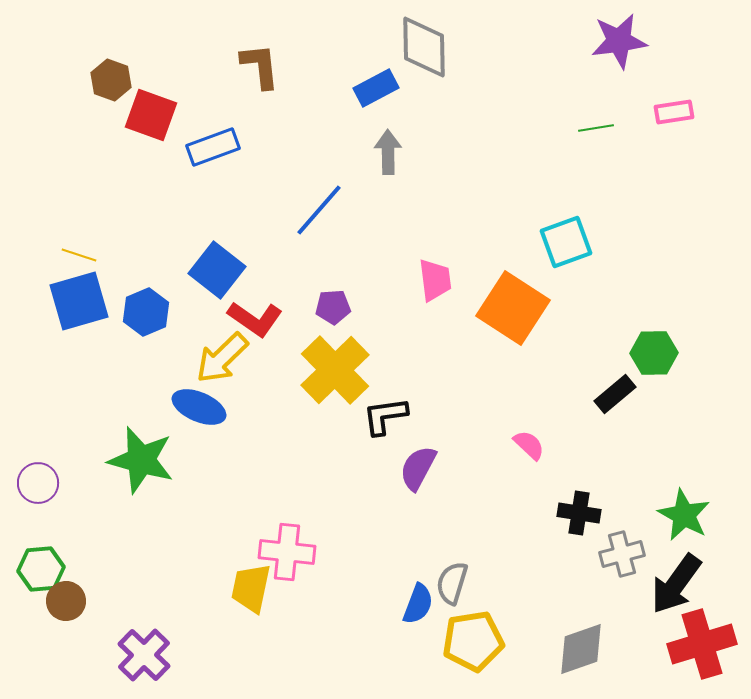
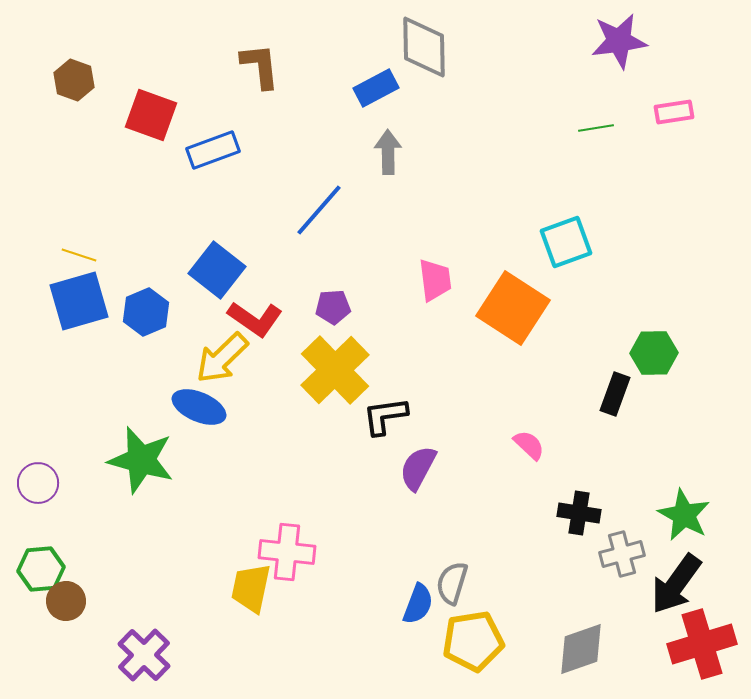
brown hexagon at (111, 80): moved 37 px left
blue rectangle at (213, 147): moved 3 px down
black rectangle at (615, 394): rotated 30 degrees counterclockwise
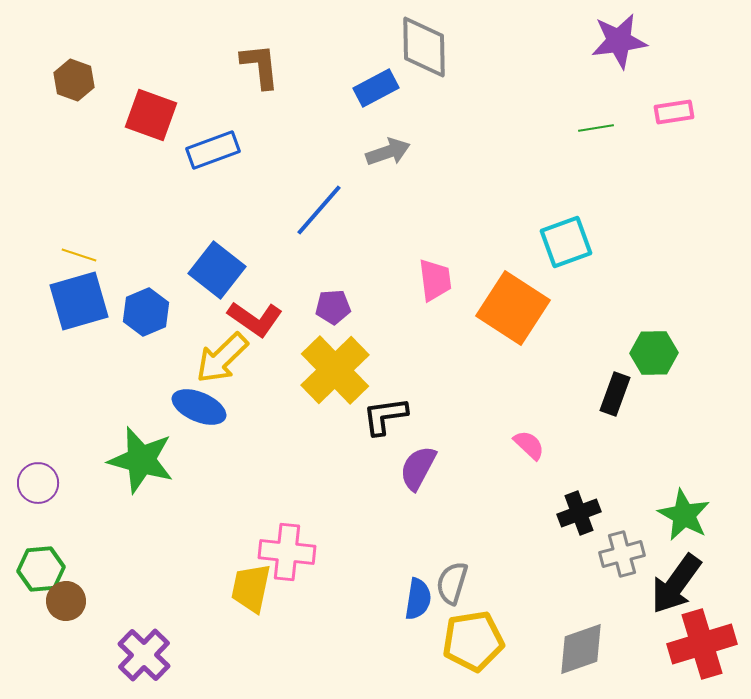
gray arrow at (388, 152): rotated 72 degrees clockwise
black cross at (579, 513): rotated 30 degrees counterclockwise
blue semicircle at (418, 604): moved 5 px up; rotated 12 degrees counterclockwise
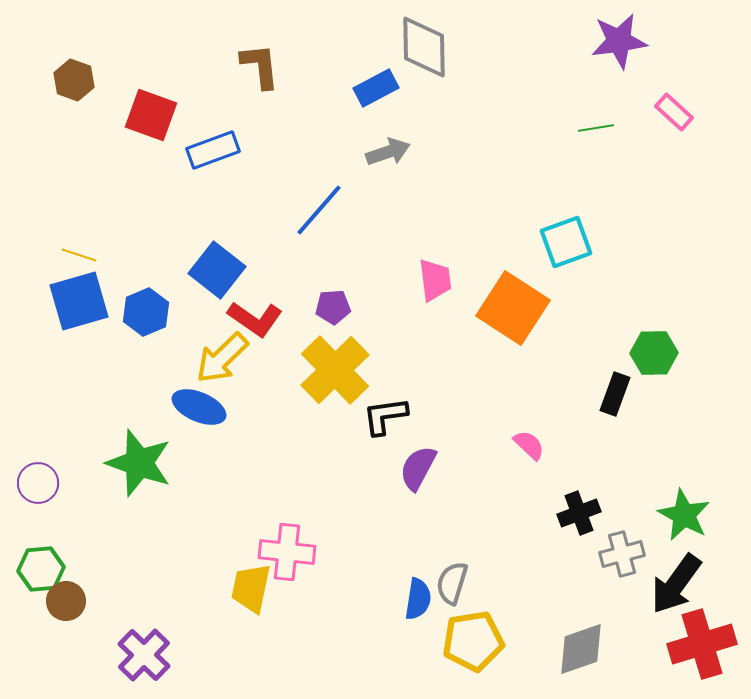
pink rectangle at (674, 112): rotated 51 degrees clockwise
green star at (141, 460): moved 2 px left, 3 px down; rotated 4 degrees clockwise
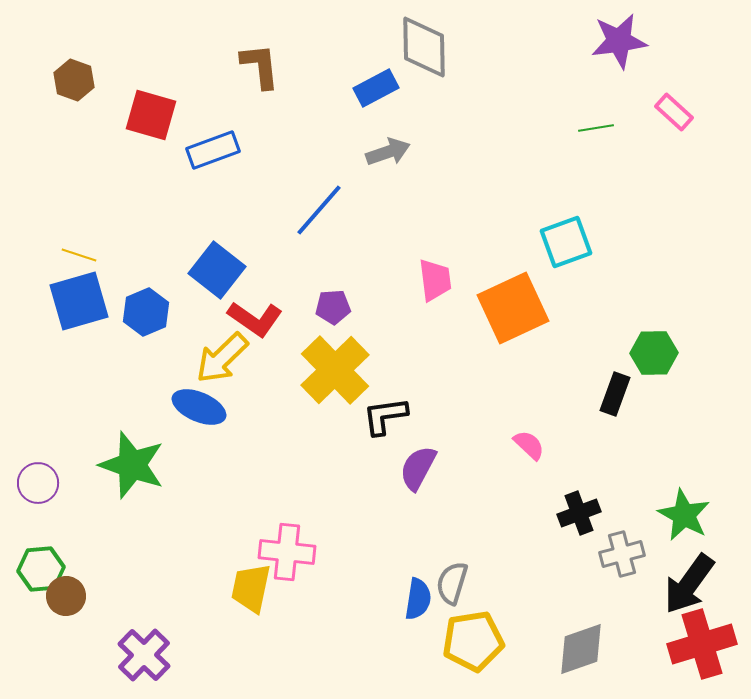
red square at (151, 115): rotated 4 degrees counterclockwise
orange square at (513, 308): rotated 32 degrees clockwise
green star at (139, 463): moved 7 px left, 2 px down
black arrow at (676, 584): moved 13 px right
brown circle at (66, 601): moved 5 px up
